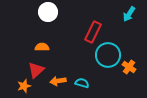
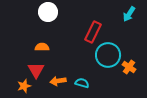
red triangle: rotated 18 degrees counterclockwise
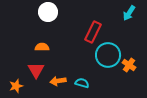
cyan arrow: moved 1 px up
orange cross: moved 2 px up
orange star: moved 8 px left
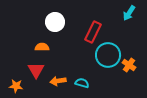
white circle: moved 7 px right, 10 px down
orange star: rotated 24 degrees clockwise
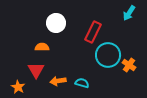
white circle: moved 1 px right, 1 px down
orange star: moved 2 px right, 1 px down; rotated 24 degrees clockwise
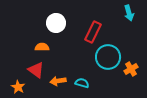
cyan arrow: rotated 49 degrees counterclockwise
cyan circle: moved 2 px down
orange cross: moved 2 px right, 4 px down; rotated 24 degrees clockwise
red triangle: rotated 24 degrees counterclockwise
